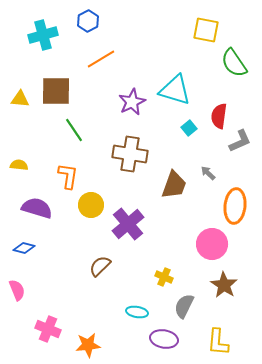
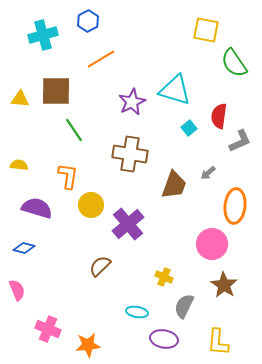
gray arrow: rotated 84 degrees counterclockwise
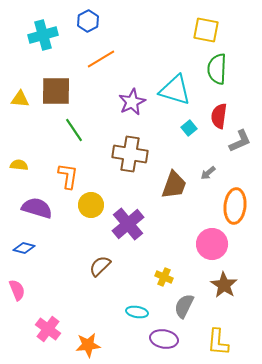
green semicircle: moved 17 px left, 6 px down; rotated 36 degrees clockwise
pink cross: rotated 15 degrees clockwise
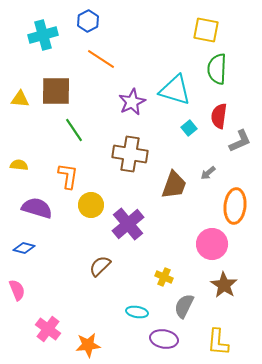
orange line: rotated 64 degrees clockwise
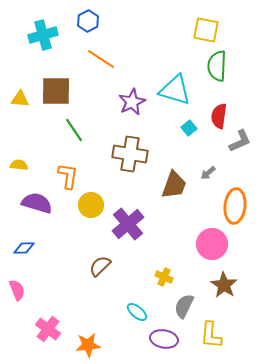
green semicircle: moved 3 px up
purple semicircle: moved 5 px up
blue diamond: rotated 15 degrees counterclockwise
cyan ellipse: rotated 30 degrees clockwise
yellow L-shape: moved 7 px left, 7 px up
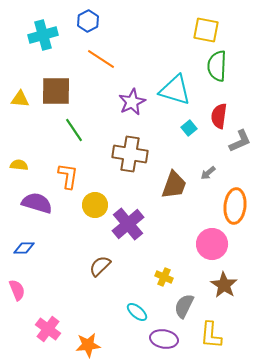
yellow circle: moved 4 px right
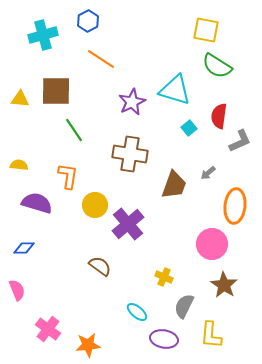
green semicircle: rotated 60 degrees counterclockwise
brown semicircle: rotated 80 degrees clockwise
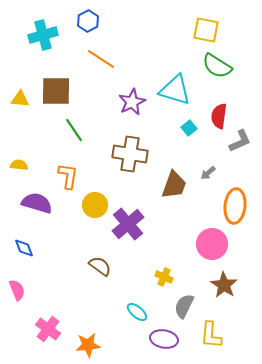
blue diamond: rotated 70 degrees clockwise
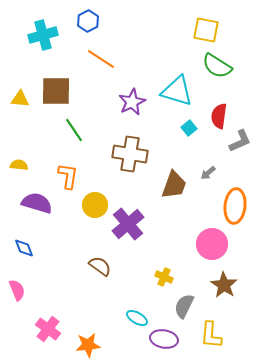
cyan triangle: moved 2 px right, 1 px down
cyan ellipse: moved 6 px down; rotated 10 degrees counterclockwise
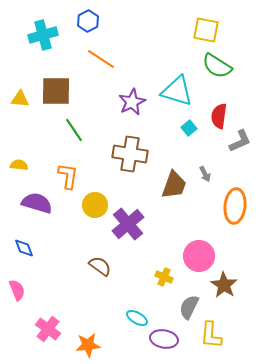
gray arrow: moved 3 px left, 1 px down; rotated 77 degrees counterclockwise
pink circle: moved 13 px left, 12 px down
gray semicircle: moved 5 px right, 1 px down
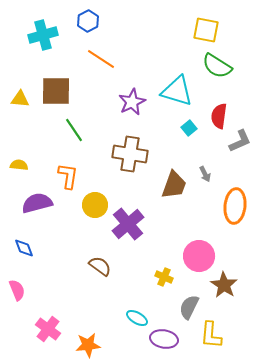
purple semicircle: rotated 32 degrees counterclockwise
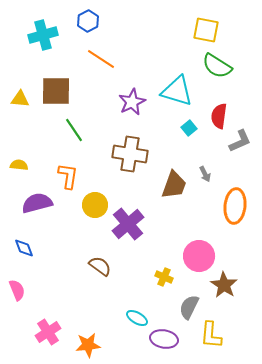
pink cross: moved 3 px down; rotated 20 degrees clockwise
